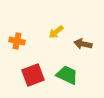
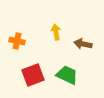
yellow arrow: rotated 119 degrees clockwise
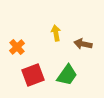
yellow arrow: moved 1 px down
orange cross: moved 6 px down; rotated 35 degrees clockwise
green trapezoid: rotated 100 degrees clockwise
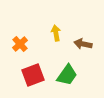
orange cross: moved 3 px right, 3 px up
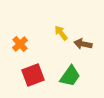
yellow arrow: moved 5 px right; rotated 28 degrees counterclockwise
green trapezoid: moved 3 px right, 1 px down
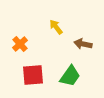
yellow arrow: moved 5 px left, 6 px up
red square: rotated 15 degrees clockwise
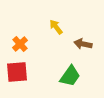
red square: moved 16 px left, 3 px up
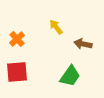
orange cross: moved 3 px left, 5 px up
